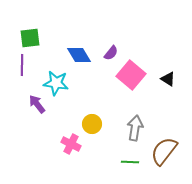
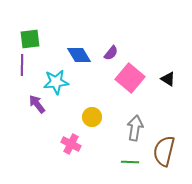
green square: moved 1 px down
pink square: moved 1 px left, 3 px down
cyan star: moved 1 px up; rotated 15 degrees counterclockwise
yellow circle: moved 7 px up
brown semicircle: rotated 24 degrees counterclockwise
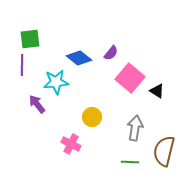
blue diamond: moved 3 px down; rotated 20 degrees counterclockwise
black triangle: moved 11 px left, 12 px down
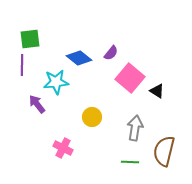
pink cross: moved 8 px left, 4 px down
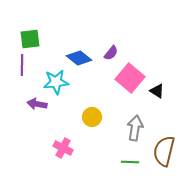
purple arrow: rotated 42 degrees counterclockwise
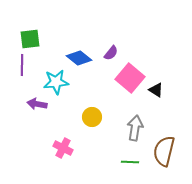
black triangle: moved 1 px left, 1 px up
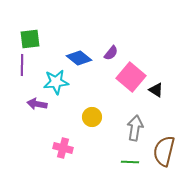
pink square: moved 1 px right, 1 px up
pink cross: rotated 12 degrees counterclockwise
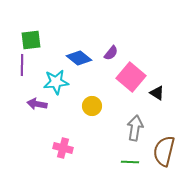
green square: moved 1 px right, 1 px down
black triangle: moved 1 px right, 3 px down
yellow circle: moved 11 px up
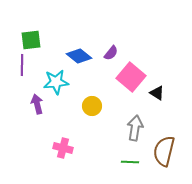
blue diamond: moved 2 px up
purple arrow: rotated 66 degrees clockwise
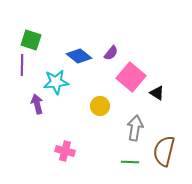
green square: rotated 25 degrees clockwise
yellow circle: moved 8 px right
pink cross: moved 2 px right, 3 px down
